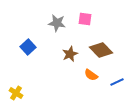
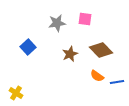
gray star: rotated 18 degrees counterclockwise
orange semicircle: moved 6 px right, 1 px down
blue line: rotated 16 degrees clockwise
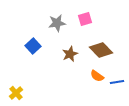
pink square: rotated 24 degrees counterclockwise
blue square: moved 5 px right, 1 px up
yellow cross: rotated 16 degrees clockwise
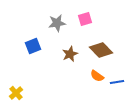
blue square: rotated 21 degrees clockwise
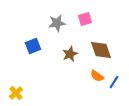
brown diamond: rotated 25 degrees clockwise
blue line: moved 3 px left; rotated 48 degrees counterclockwise
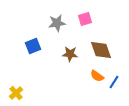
brown star: rotated 28 degrees clockwise
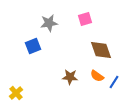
gray star: moved 8 px left
brown star: moved 23 px down
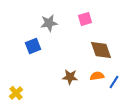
orange semicircle: rotated 136 degrees clockwise
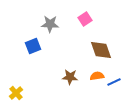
pink square: rotated 16 degrees counterclockwise
gray star: moved 1 px right, 1 px down; rotated 12 degrees clockwise
blue line: rotated 32 degrees clockwise
